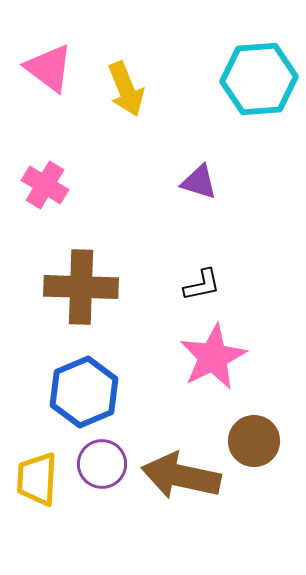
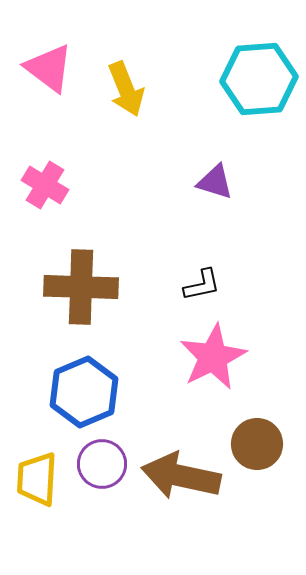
purple triangle: moved 16 px right
brown circle: moved 3 px right, 3 px down
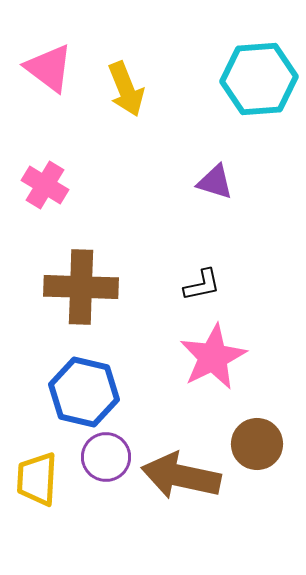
blue hexagon: rotated 24 degrees counterclockwise
purple circle: moved 4 px right, 7 px up
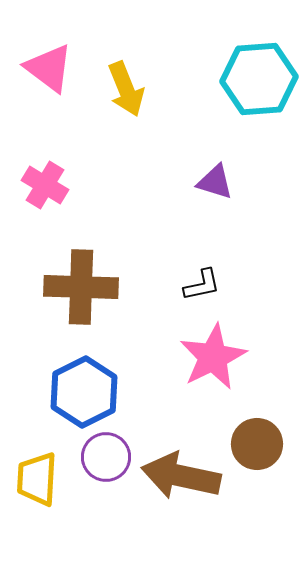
blue hexagon: rotated 20 degrees clockwise
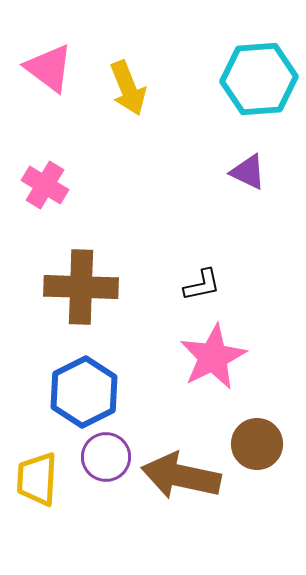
yellow arrow: moved 2 px right, 1 px up
purple triangle: moved 33 px right, 10 px up; rotated 9 degrees clockwise
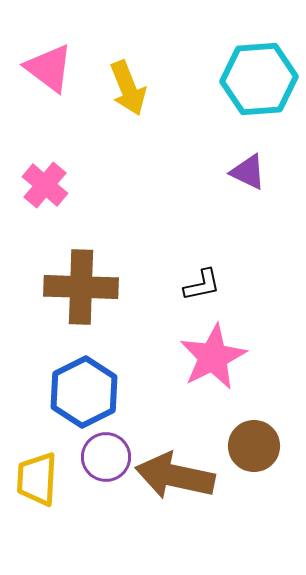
pink cross: rotated 9 degrees clockwise
brown circle: moved 3 px left, 2 px down
brown arrow: moved 6 px left
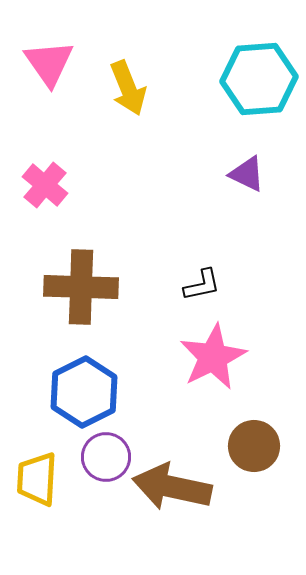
pink triangle: moved 5 px up; rotated 18 degrees clockwise
purple triangle: moved 1 px left, 2 px down
brown arrow: moved 3 px left, 11 px down
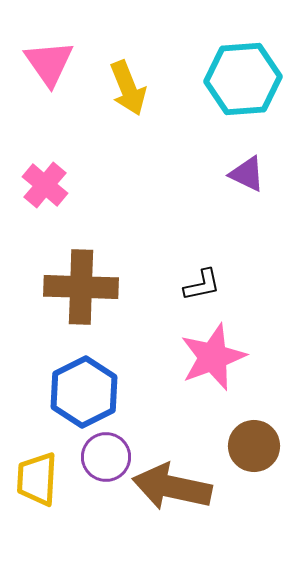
cyan hexagon: moved 16 px left
pink star: rotated 6 degrees clockwise
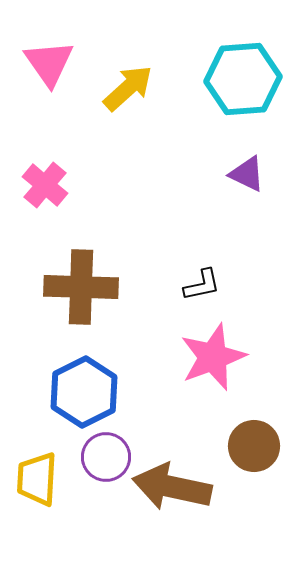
yellow arrow: rotated 110 degrees counterclockwise
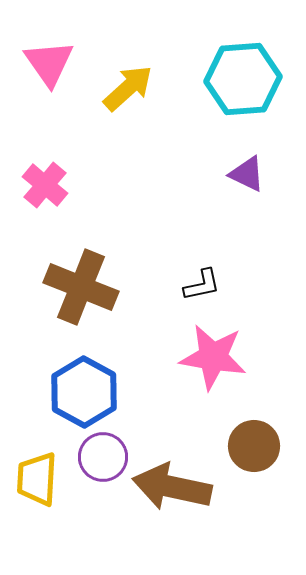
brown cross: rotated 20 degrees clockwise
pink star: rotated 30 degrees clockwise
blue hexagon: rotated 4 degrees counterclockwise
purple circle: moved 3 px left
